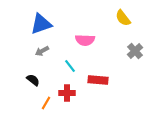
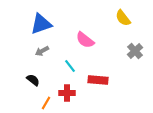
pink semicircle: rotated 36 degrees clockwise
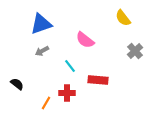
black semicircle: moved 16 px left, 4 px down
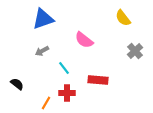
blue triangle: moved 2 px right, 5 px up
pink semicircle: moved 1 px left
cyan line: moved 6 px left, 2 px down
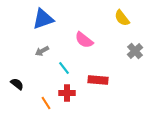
yellow semicircle: moved 1 px left
orange line: rotated 64 degrees counterclockwise
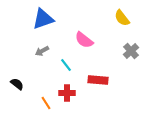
gray cross: moved 4 px left
cyan line: moved 2 px right, 3 px up
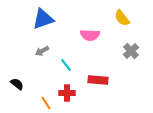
pink semicircle: moved 6 px right, 5 px up; rotated 36 degrees counterclockwise
